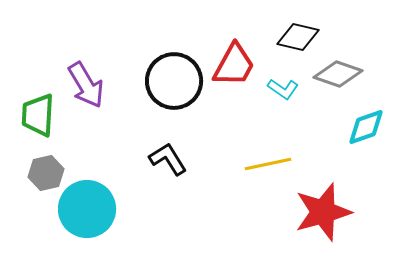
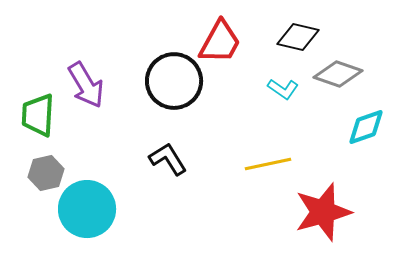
red trapezoid: moved 14 px left, 23 px up
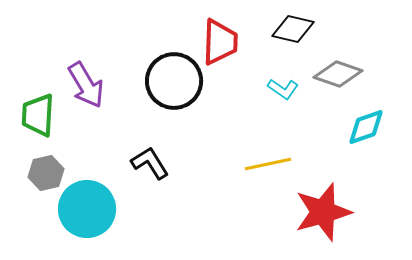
black diamond: moved 5 px left, 8 px up
red trapezoid: rotated 27 degrees counterclockwise
black L-shape: moved 18 px left, 4 px down
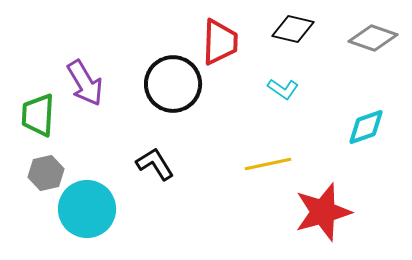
gray diamond: moved 35 px right, 36 px up
black circle: moved 1 px left, 3 px down
purple arrow: moved 1 px left, 2 px up
black L-shape: moved 5 px right, 1 px down
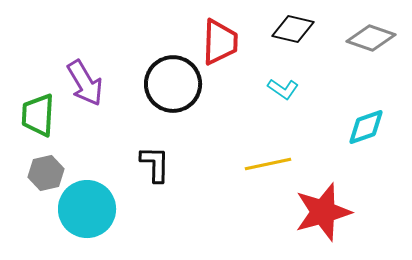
gray diamond: moved 2 px left
black L-shape: rotated 33 degrees clockwise
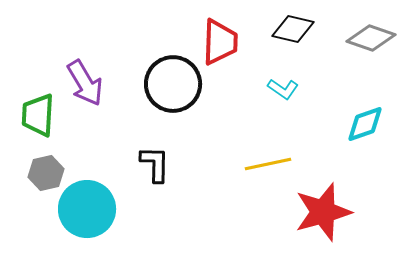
cyan diamond: moved 1 px left, 3 px up
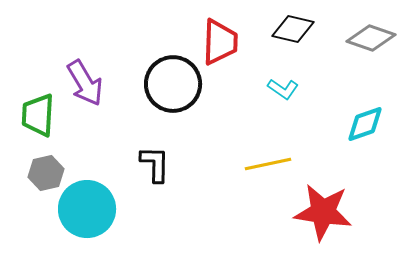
red star: rotated 24 degrees clockwise
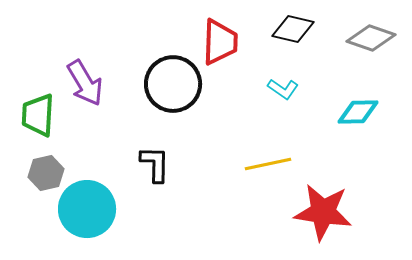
cyan diamond: moved 7 px left, 12 px up; rotated 18 degrees clockwise
